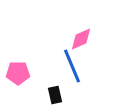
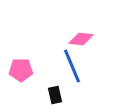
pink diamond: rotated 30 degrees clockwise
pink pentagon: moved 3 px right, 3 px up
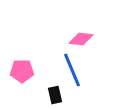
blue line: moved 4 px down
pink pentagon: moved 1 px right, 1 px down
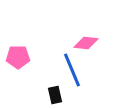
pink diamond: moved 5 px right, 4 px down
pink pentagon: moved 4 px left, 14 px up
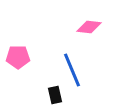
pink diamond: moved 3 px right, 16 px up
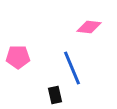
blue line: moved 2 px up
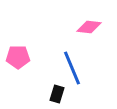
black rectangle: moved 2 px right, 1 px up; rotated 30 degrees clockwise
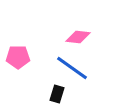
pink diamond: moved 11 px left, 10 px down
blue line: rotated 32 degrees counterclockwise
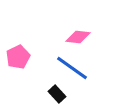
pink pentagon: rotated 25 degrees counterclockwise
black rectangle: rotated 60 degrees counterclockwise
